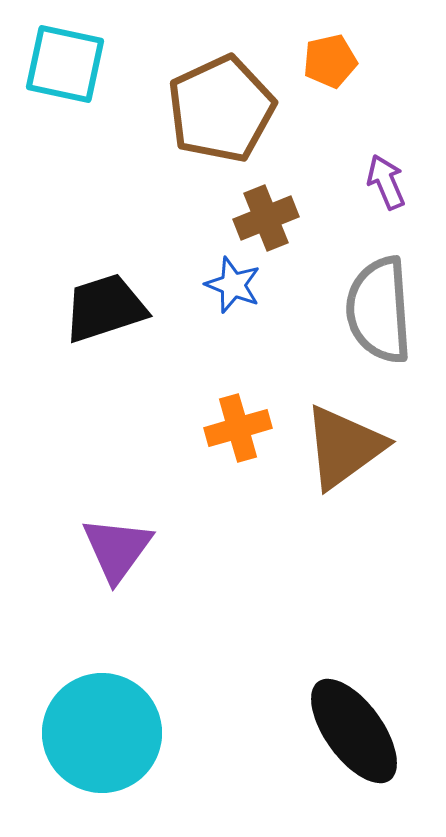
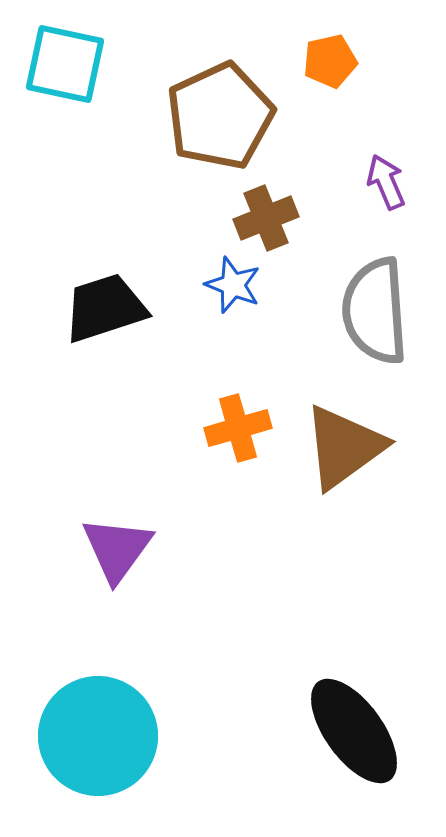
brown pentagon: moved 1 px left, 7 px down
gray semicircle: moved 4 px left, 1 px down
cyan circle: moved 4 px left, 3 px down
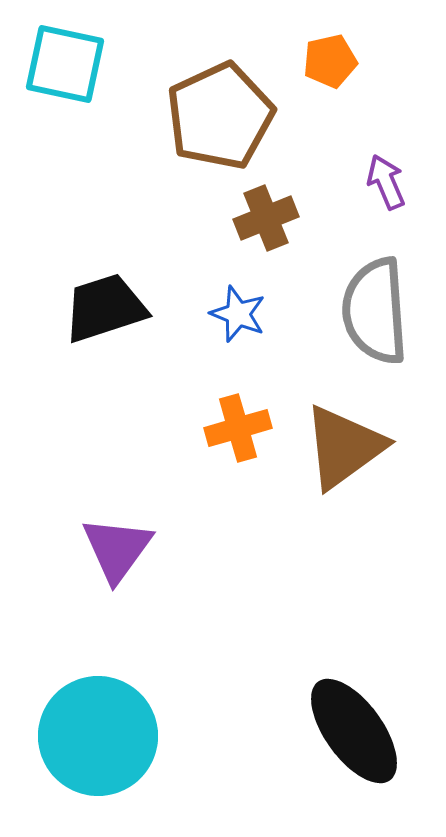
blue star: moved 5 px right, 29 px down
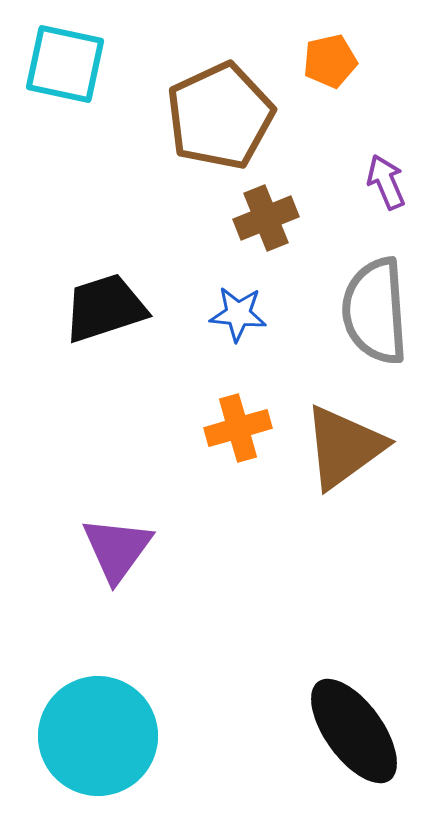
blue star: rotated 16 degrees counterclockwise
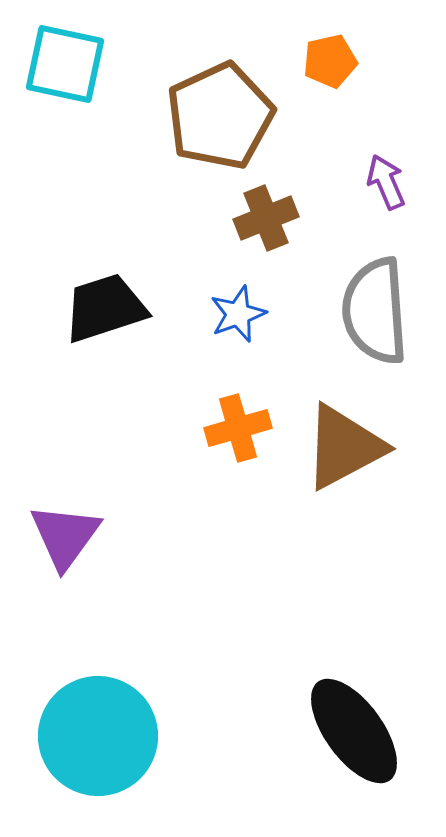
blue star: rotated 26 degrees counterclockwise
brown triangle: rotated 8 degrees clockwise
purple triangle: moved 52 px left, 13 px up
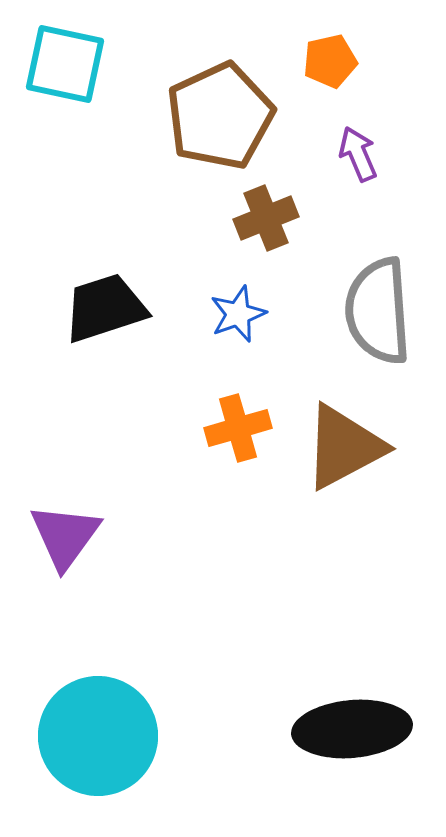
purple arrow: moved 28 px left, 28 px up
gray semicircle: moved 3 px right
black ellipse: moved 2 px left, 2 px up; rotated 59 degrees counterclockwise
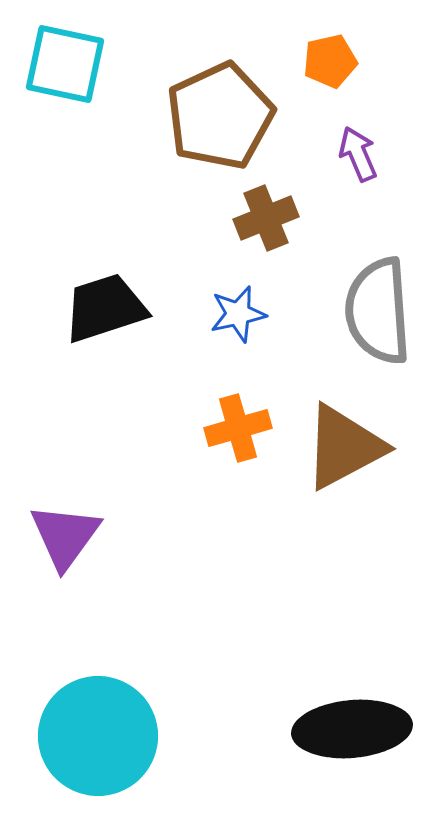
blue star: rotated 8 degrees clockwise
